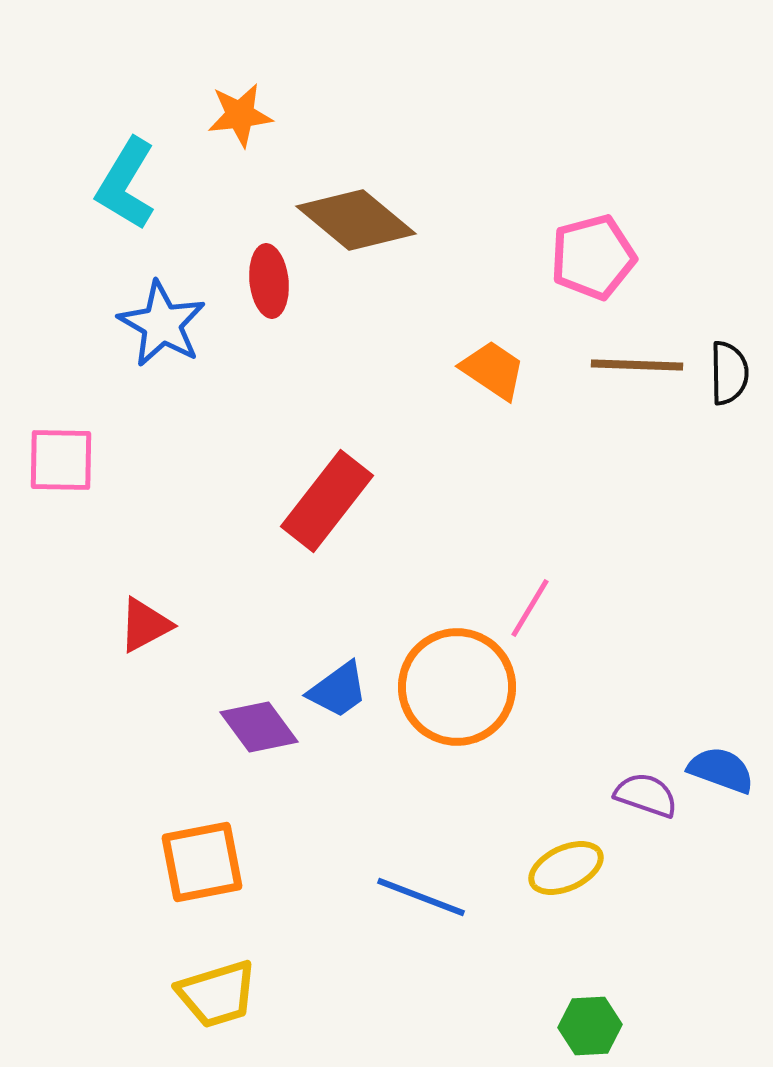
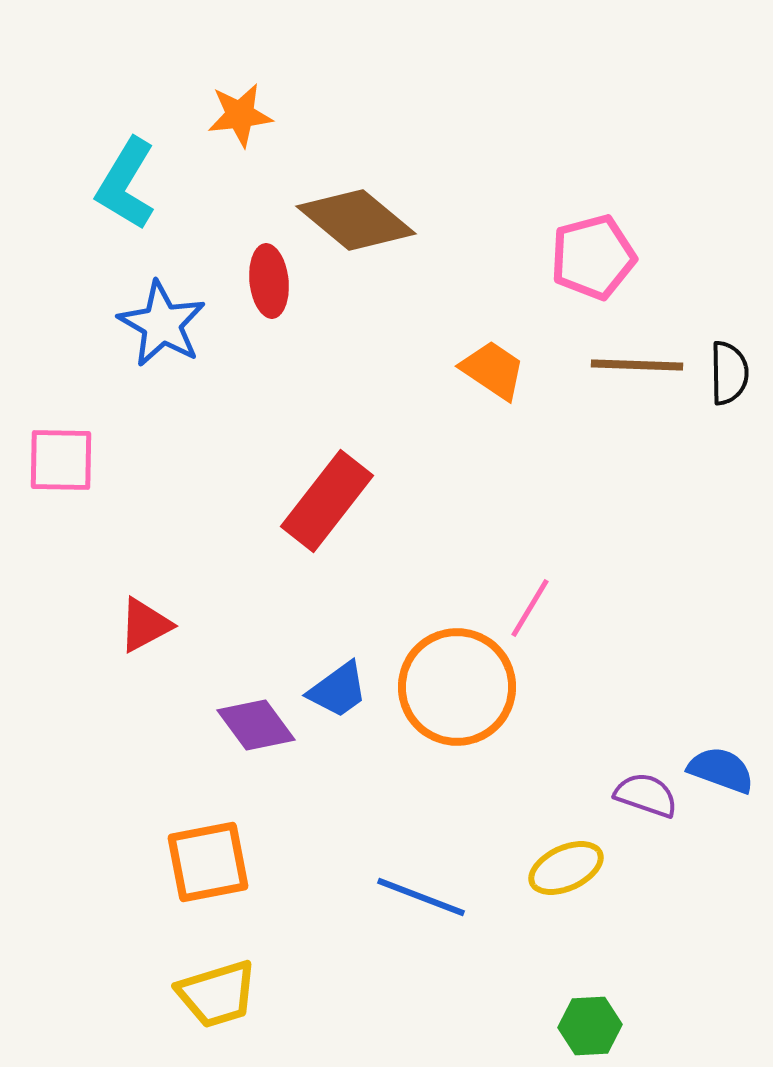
purple diamond: moved 3 px left, 2 px up
orange square: moved 6 px right
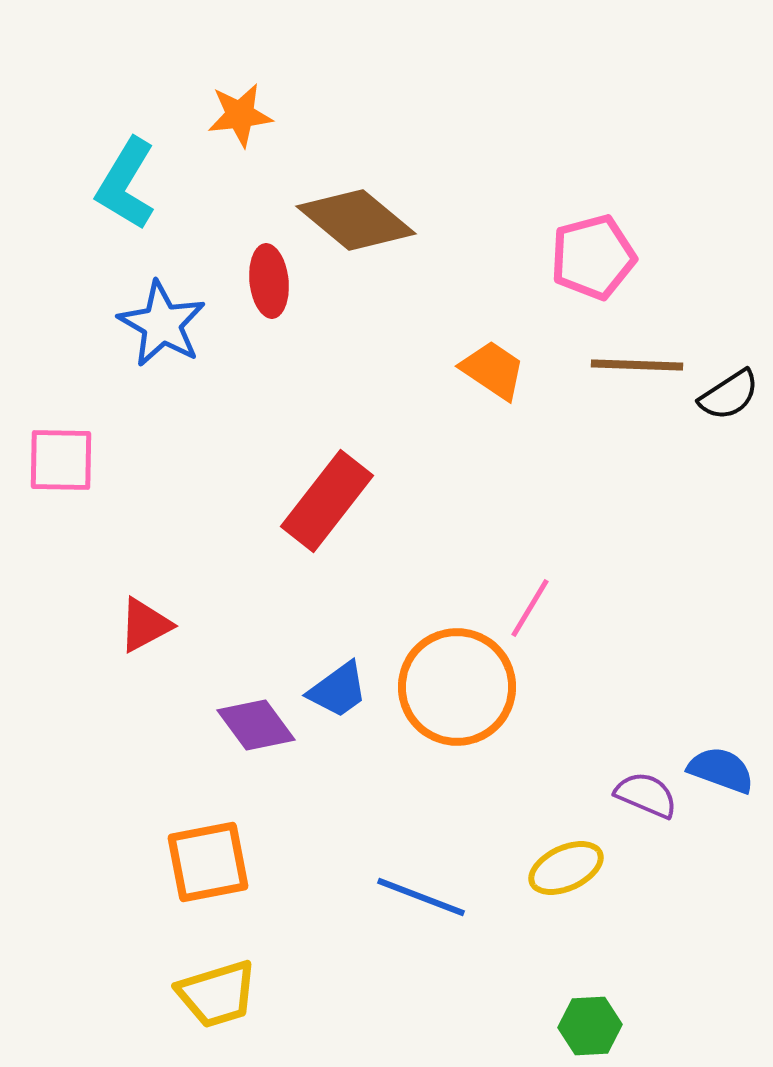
black semicircle: moved 22 px down; rotated 58 degrees clockwise
purple semicircle: rotated 4 degrees clockwise
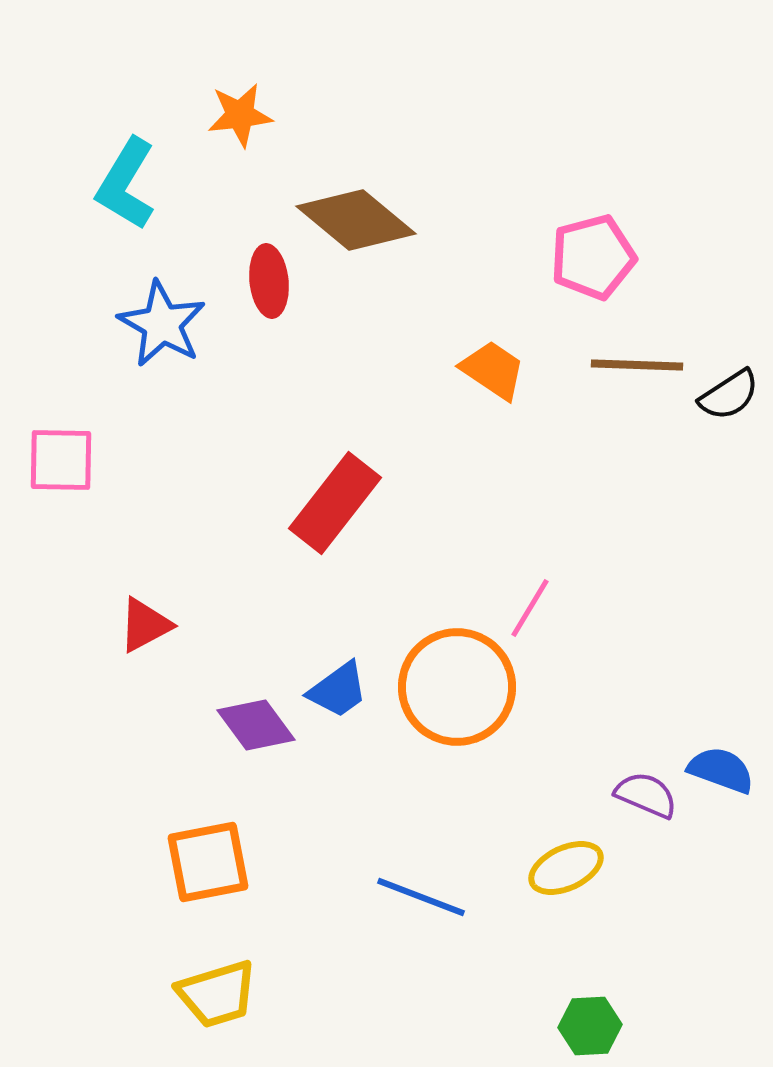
red rectangle: moved 8 px right, 2 px down
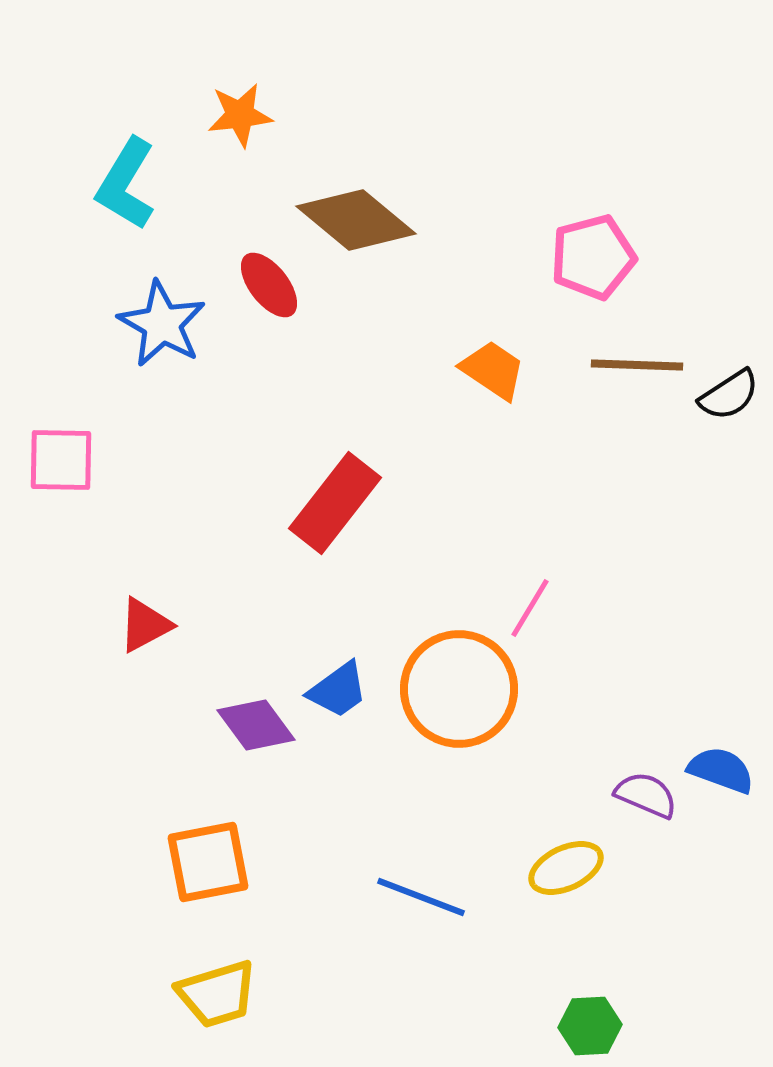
red ellipse: moved 4 px down; rotated 32 degrees counterclockwise
orange circle: moved 2 px right, 2 px down
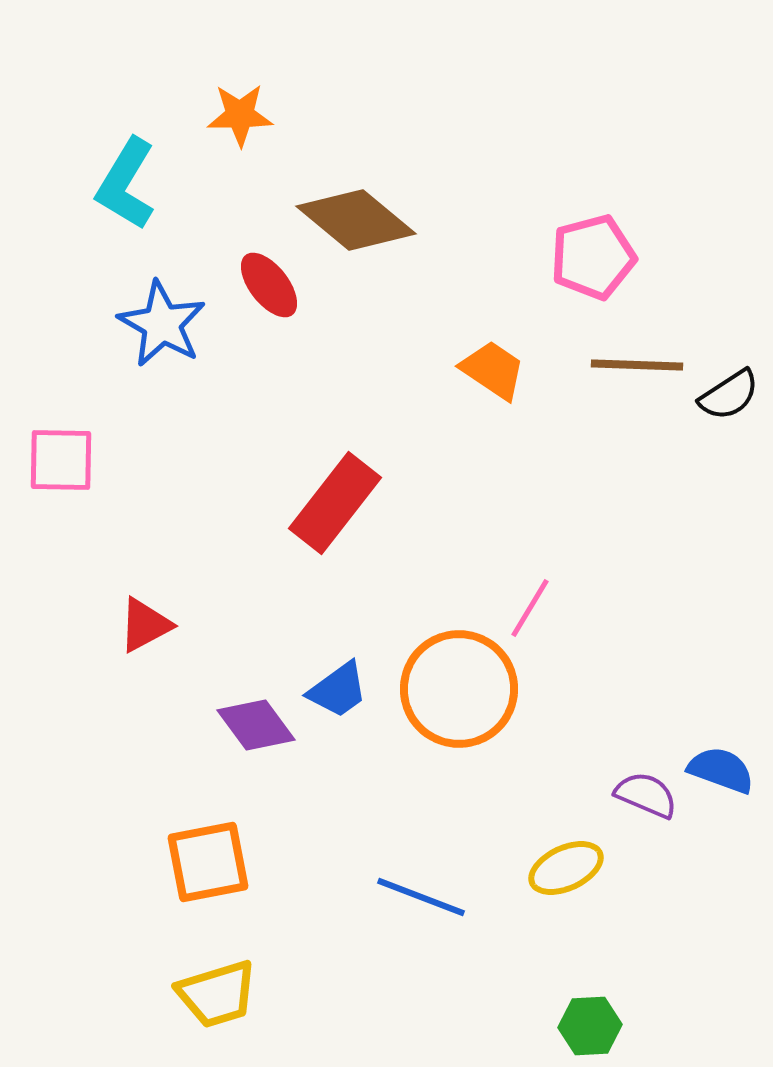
orange star: rotated 6 degrees clockwise
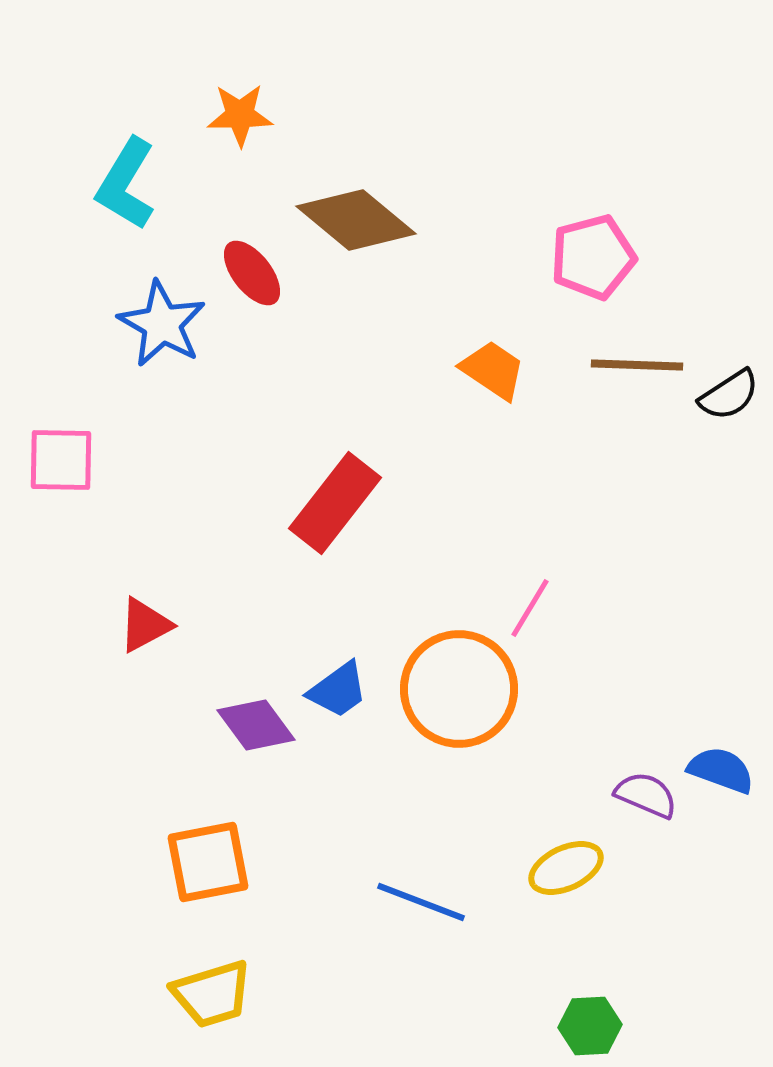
red ellipse: moved 17 px left, 12 px up
blue line: moved 5 px down
yellow trapezoid: moved 5 px left
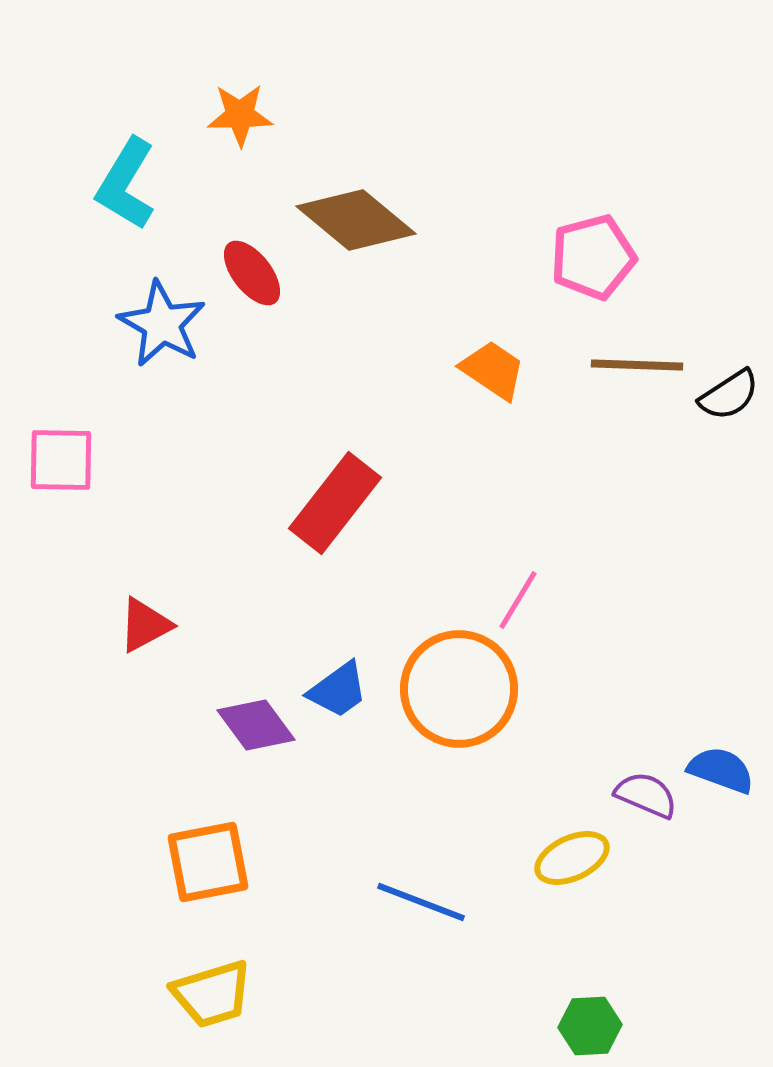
pink line: moved 12 px left, 8 px up
yellow ellipse: moved 6 px right, 10 px up
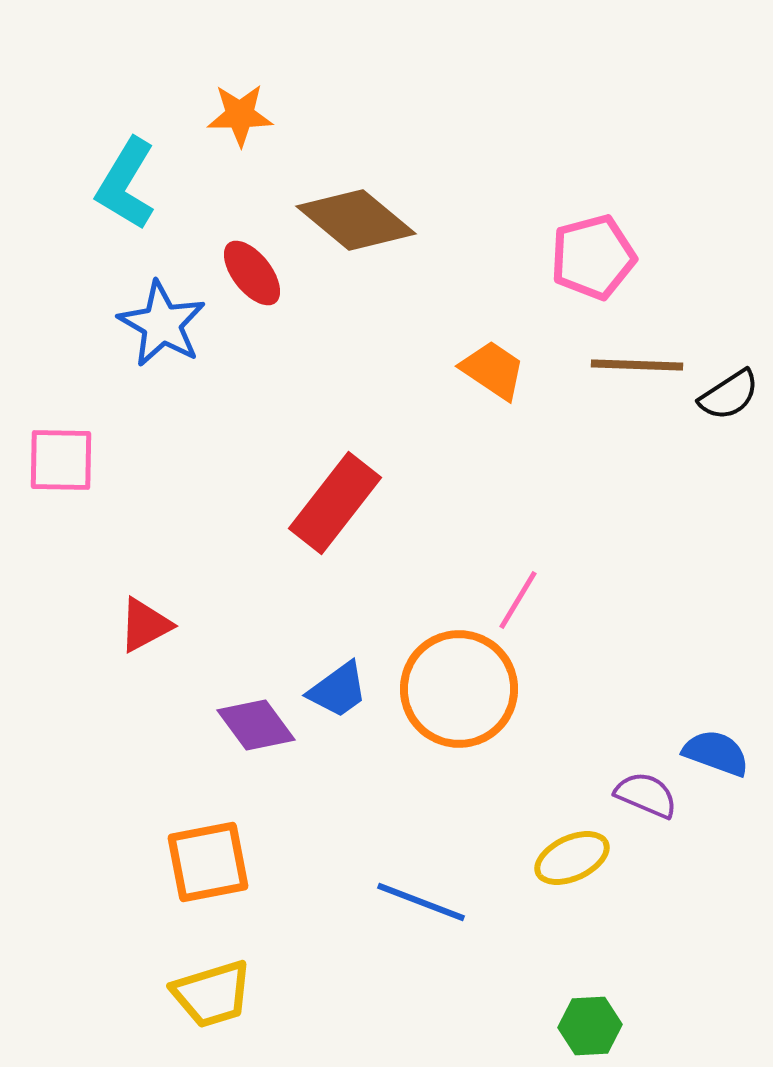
blue semicircle: moved 5 px left, 17 px up
